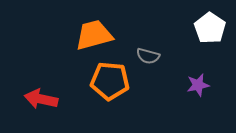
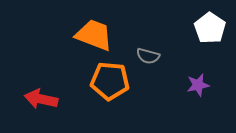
orange trapezoid: rotated 36 degrees clockwise
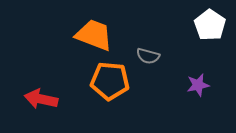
white pentagon: moved 3 px up
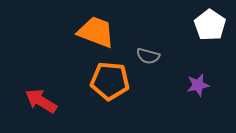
orange trapezoid: moved 2 px right, 3 px up
red arrow: moved 2 px down; rotated 20 degrees clockwise
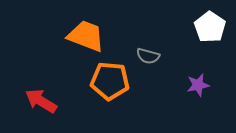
white pentagon: moved 2 px down
orange trapezoid: moved 10 px left, 4 px down
